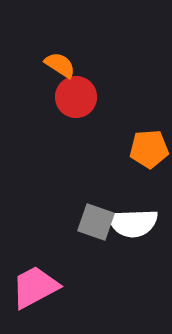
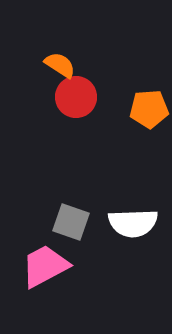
orange pentagon: moved 40 px up
gray square: moved 25 px left
pink trapezoid: moved 10 px right, 21 px up
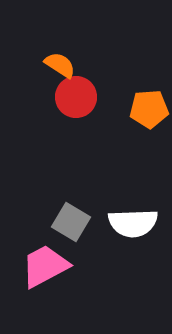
gray square: rotated 12 degrees clockwise
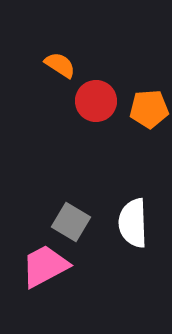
red circle: moved 20 px right, 4 px down
white semicircle: rotated 90 degrees clockwise
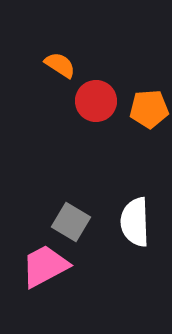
white semicircle: moved 2 px right, 1 px up
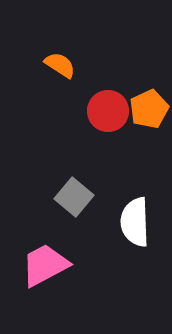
red circle: moved 12 px right, 10 px down
orange pentagon: rotated 21 degrees counterclockwise
gray square: moved 3 px right, 25 px up; rotated 9 degrees clockwise
pink trapezoid: moved 1 px up
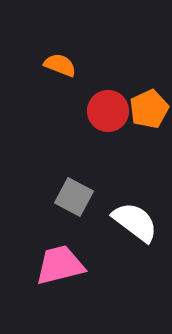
orange semicircle: rotated 12 degrees counterclockwise
gray square: rotated 12 degrees counterclockwise
white semicircle: rotated 129 degrees clockwise
pink trapezoid: moved 15 px right; rotated 14 degrees clockwise
